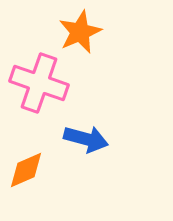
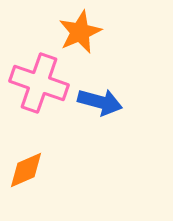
blue arrow: moved 14 px right, 37 px up
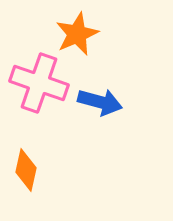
orange star: moved 3 px left, 2 px down
orange diamond: rotated 54 degrees counterclockwise
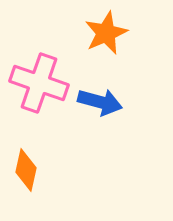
orange star: moved 29 px right, 1 px up
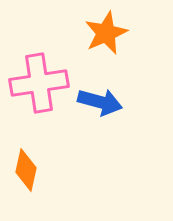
pink cross: rotated 28 degrees counterclockwise
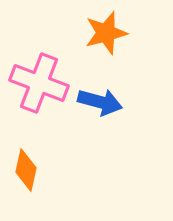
orange star: rotated 9 degrees clockwise
pink cross: rotated 30 degrees clockwise
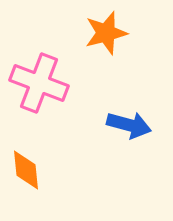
blue arrow: moved 29 px right, 23 px down
orange diamond: rotated 18 degrees counterclockwise
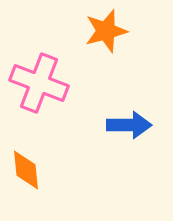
orange star: moved 2 px up
blue arrow: rotated 15 degrees counterclockwise
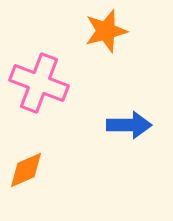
orange diamond: rotated 72 degrees clockwise
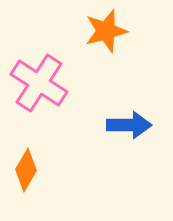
pink cross: rotated 12 degrees clockwise
orange diamond: rotated 36 degrees counterclockwise
